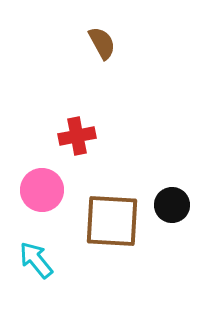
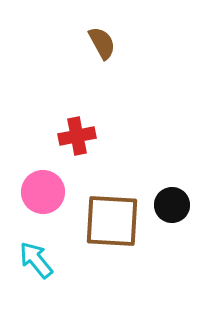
pink circle: moved 1 px right, 2 px down
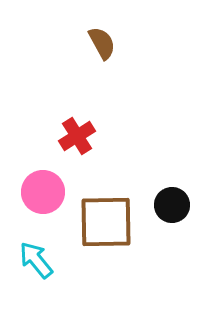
red cross: rotated 21 degrees counterclockwise
brown square: moved 6 px left, 1 px down; rotated 4 degrees counterclockwise
